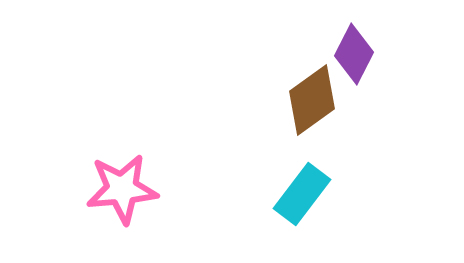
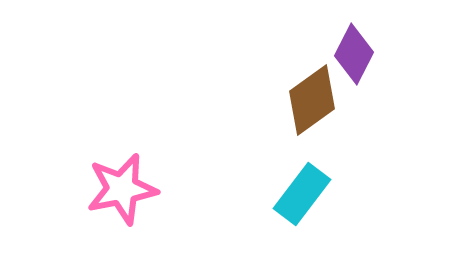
pink star: rotated 6 degrees counterclockwise
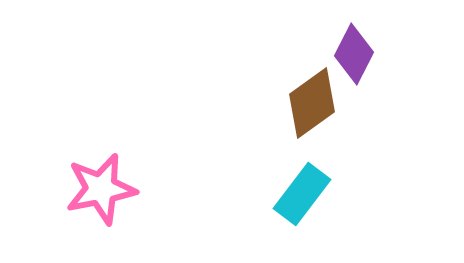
brown diamond: moved 3 px down
pink star: moved 21 px left
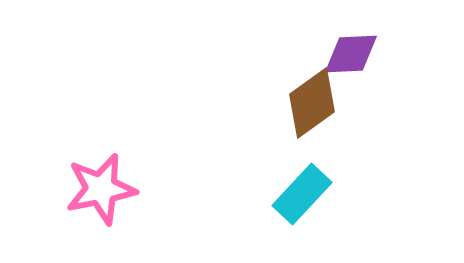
purple diamond: moved 3 px left; rotated 60 degrees clockwise
cyan rectangle: rotated 6 degrees clockwise
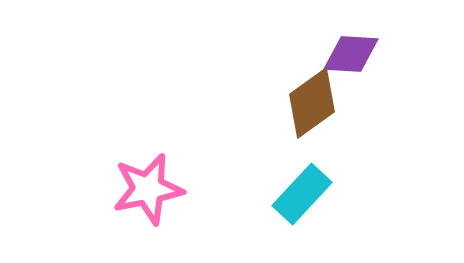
purple diamond: rotated 6 degrees clockwise
pink star: moved 47 px right
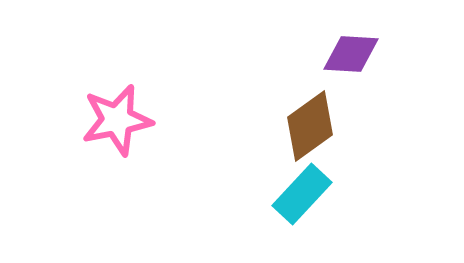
brown diamond: moved 2 px left, 23 px down
pink star: moved 31 px left, 69 px up
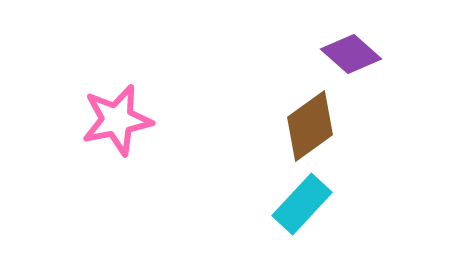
purple diamond: rotated 38 degrees clockwise
cyan rectangle: moved 10 px down
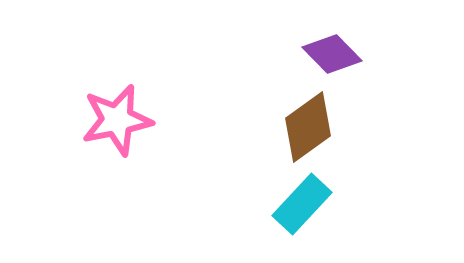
purple diamond: moved 19 px left; rotated 4 degrees clockwise
brown diamond: moved 2 px left, 1 px down
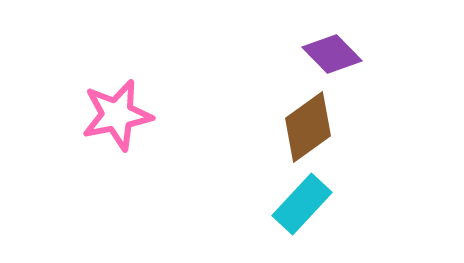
pink star: moved 5 px up
